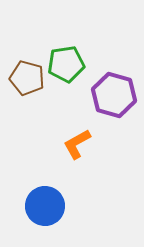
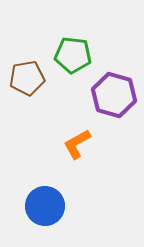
green pentagon: moved 7 px right, 9 px up; rotated 15 degrees clockwise
brown pentagon: rotated 24 degrees counterclockwise
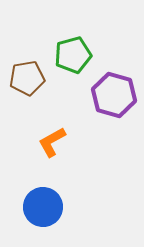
green pentagon: rotated 21 degrees counterclockwise
orange L-shape: moved 25 px left, 2 px up
blue circle: moved 2 px left, 1 px down
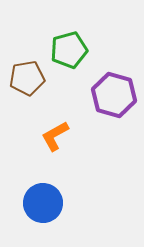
green pentagon: moved 4 px left, 5 px up
orange L-shape: moved 3 px right, 6 px up
blue circle: moved 4 px up
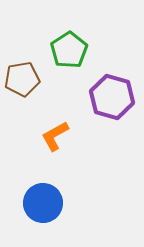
green pentagon: rotated 18 degrees counterclockwise
brown pentagon: moved 5 px left, 1 px down
purple hexagon: moved 2 px left, 2 px down
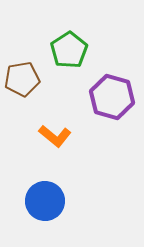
orange L-shape: rotated 112 degrees counterclockwise
blue circle: moved 2 px right, 2 px up
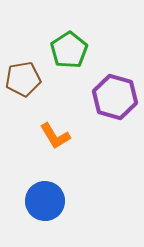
brown pentagon: moved 1 px right
purple hexagon: moved 3 px right
orange L-shape: rotated 20 degrees clockwise
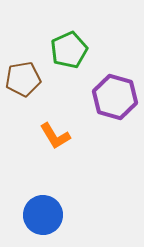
green pentagon: rotated 9 degrees clockwise
blue circle: moved 2 px left, 14 px down
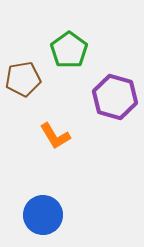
green pentagon: rotated 12 degrees counterclockwise
